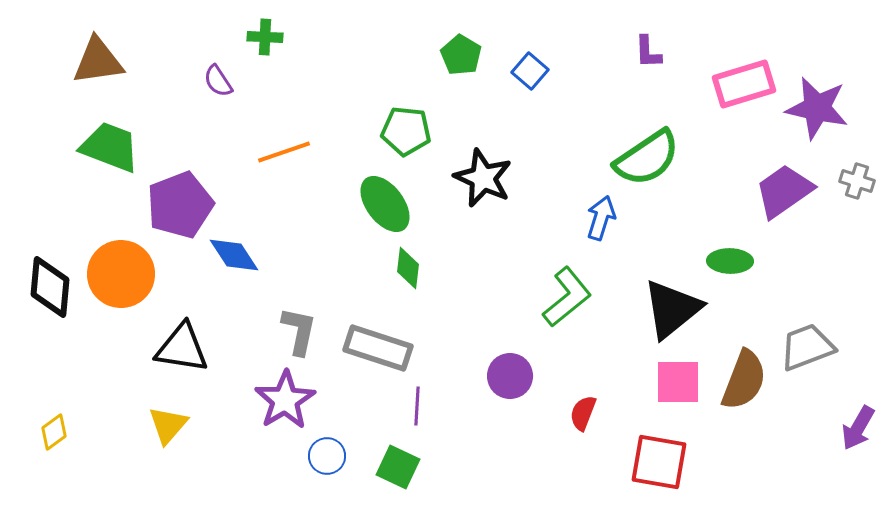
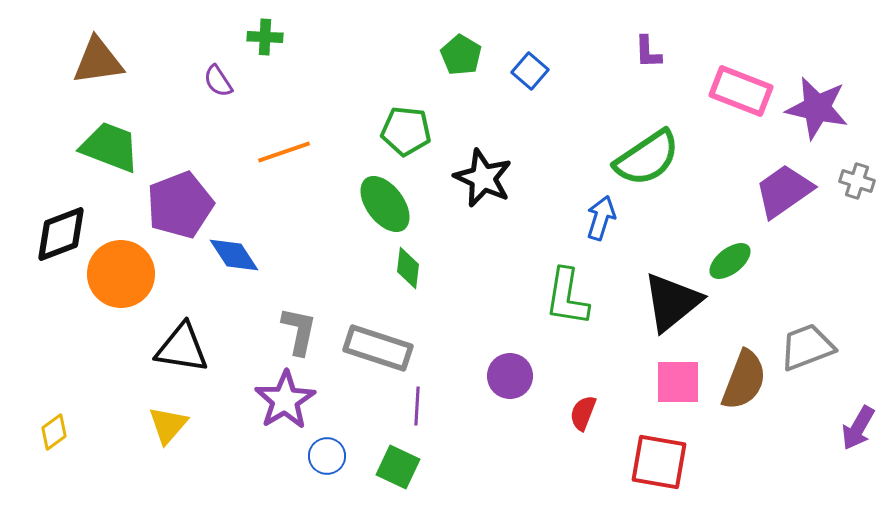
pink rectangle at (744, 84): moved 3 px left, 7 px down; rotated 38 degrees clockwise
green ellipse at (730, 261): rotated 39 degrees counterclockwise
black diamond at (50, 287): moved 11 px right, 53 px up; rotated 64 degrees clockwise
green L-shape at (567, 297): rotated 138 degrees clockwise
black triangle at (672, 309): moved 7 px up
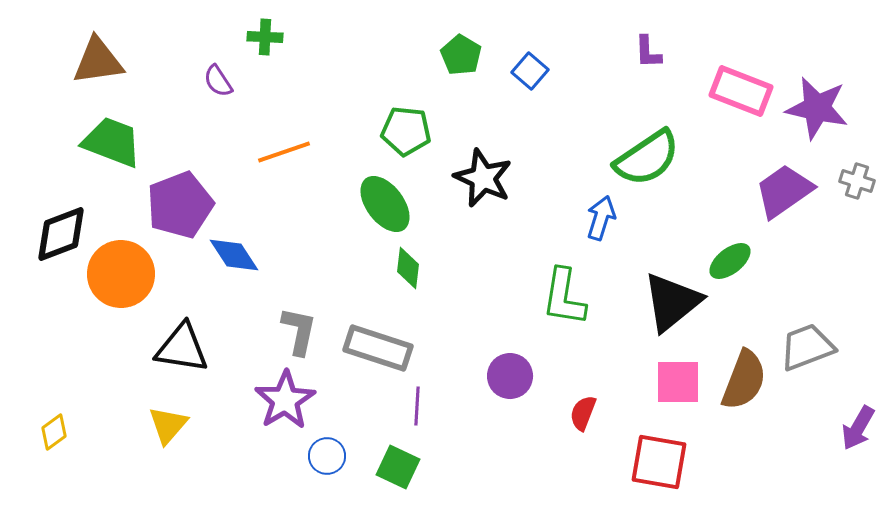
green trapezoid at (110, 147): moved 2 px right, 5 px up
green L-shape at (567, 297): moved 3 px left
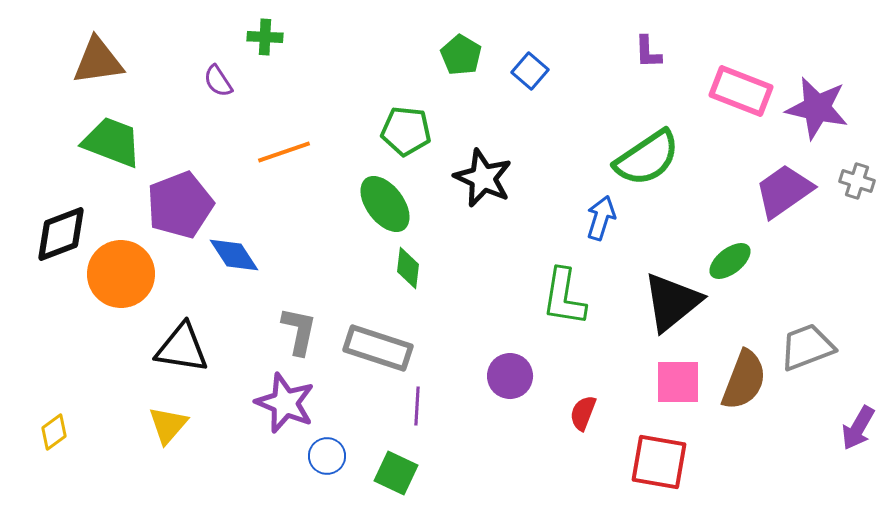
purple star at (285, 400): moved 3 px down; rotated 18 degrees counterclockwise
green square at (398, 467): moved 2 px left, 6 px down
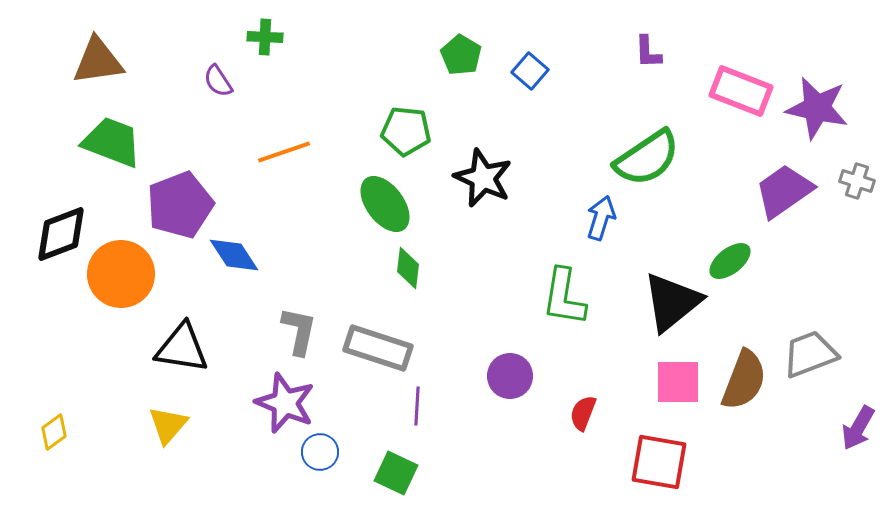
gray trapezoid at (807, 347): moved 3 px right, 7 px down
blue circle at (327, 456): moved 7 px left, 4 px up
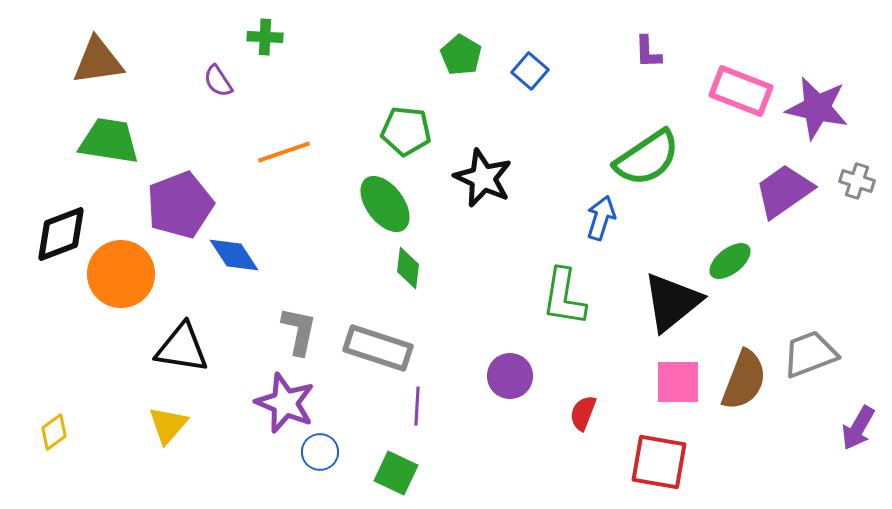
green trapezoid at (112, 142): moved 3 px left, 1 px up; rotated 12 degrees counterclockwise
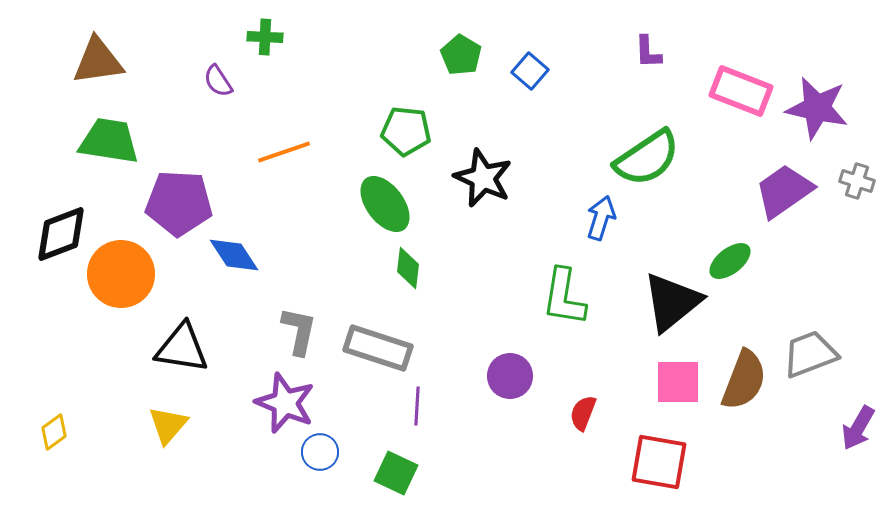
purple pentagon at (180, 205): moved 1 px left, 2 px up; rotated 24 degrees clockwise
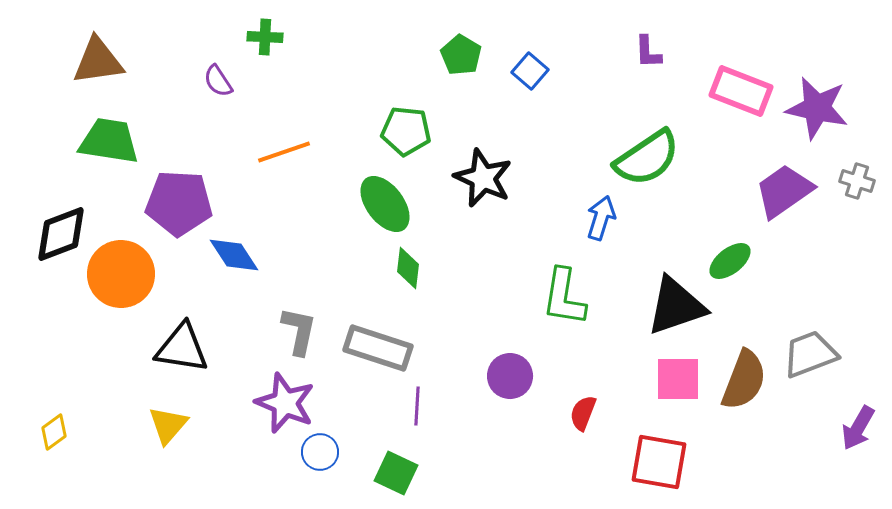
black triangle at (672, 302): moved 4 px right, 4 px down; rotated 20 degrees clockwise
pink square at (678, 382): moved 3 px up
